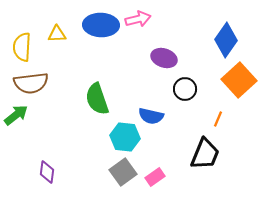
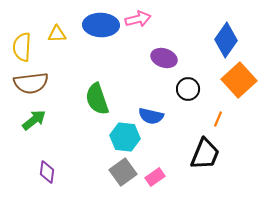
black circle: moved 3 px right
green arrow: moved 18 px right, 5 px down
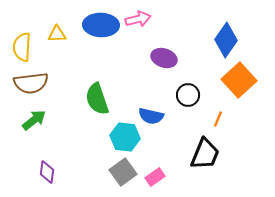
black circle: moved 6 px down
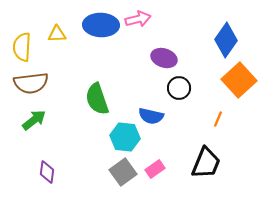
black circle: moved 9 px left, 7 px up
black trapezoid: moved 1 px right, 9 px down
pink rectangle: moved 8 px up
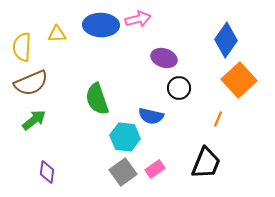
brown semicircle: rotated 16 degrees counterclockwise
